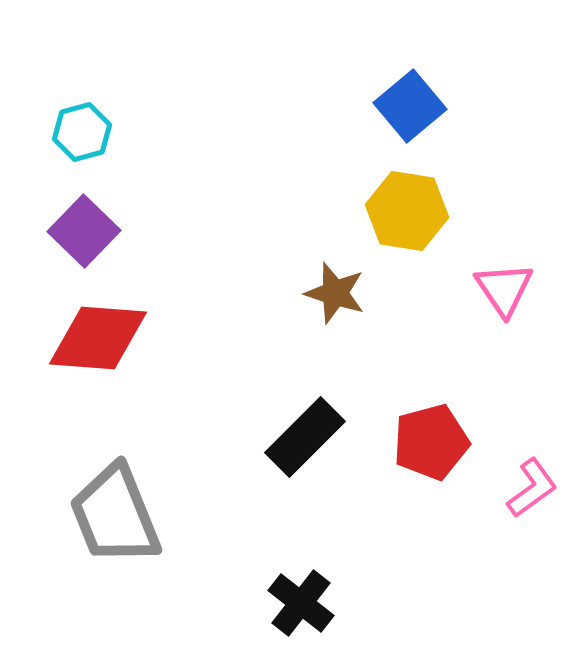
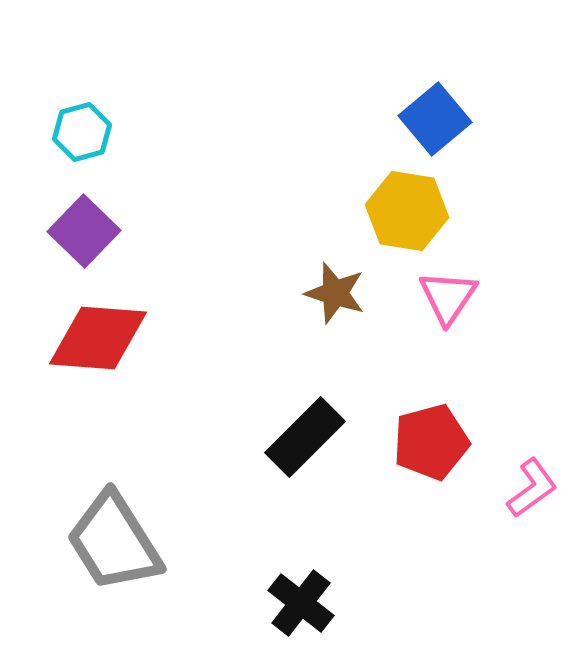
blue square: moved 25 px right, 13 px down
pink triangle: moved 56 px left, 8 px down; rotated 8 degrees clockwise
gray trapezoid: moved 1 px left, 27 px down; rotated 10 degrees counterclockwise
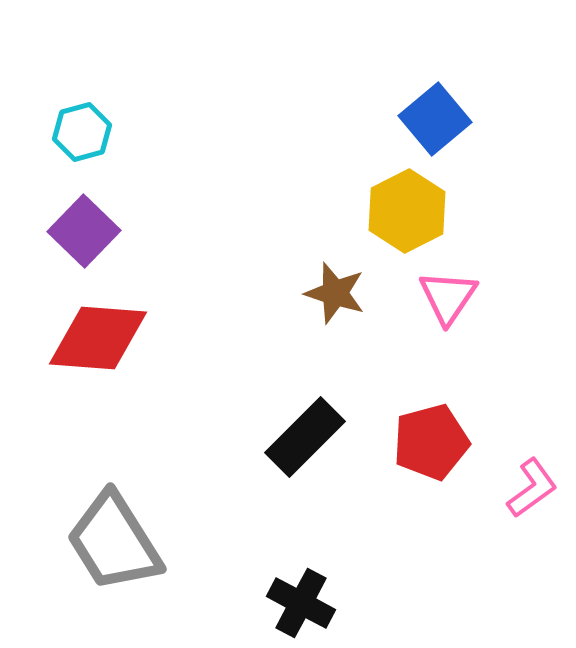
yellow hexagon: rotated 24 degrees clockwise
black cross: rotated 10 degrees counterclockwise
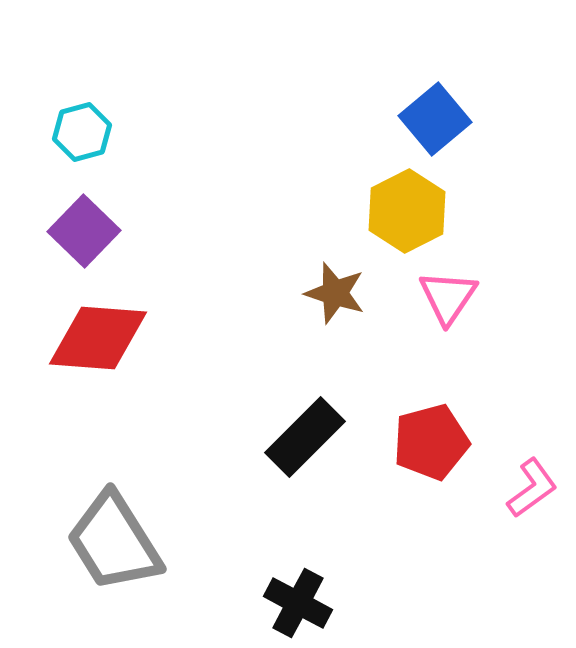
black cross: moved 3 px left
